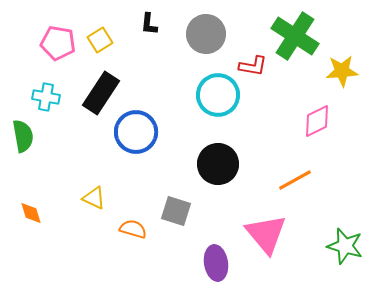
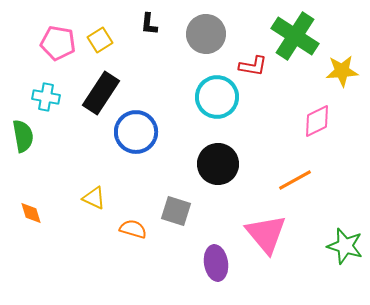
cyan circle: moved 1 px left, 2 px down
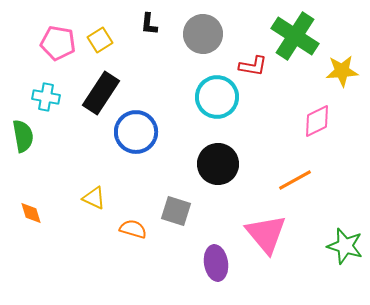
gray circle: moved 3 px left
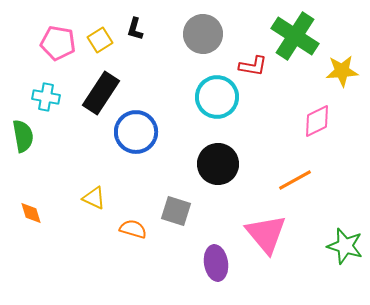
black L-shape: moved 14 px left, 5 px down; rotated 10 degrees clockwise
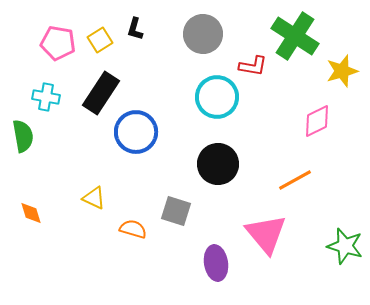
yellow star: rotated 12 degrees counterclockwise
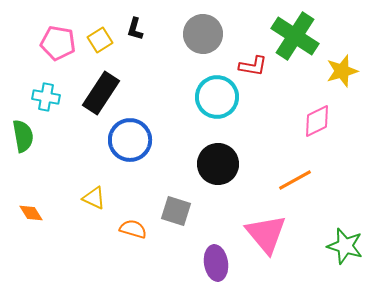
blue circle: moved 6 px left, 8 px down
orange diamond: rotated 15 degrees counterclockwise
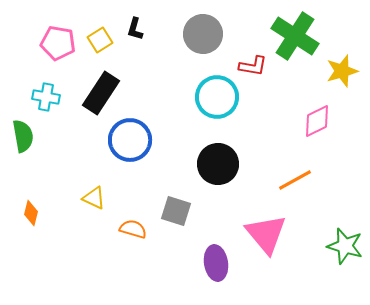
orange diamond: rotated 45 degrees clockwise
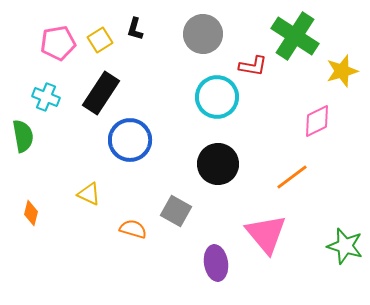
pink pentagon: rotated 20 degrees counterclockwise
cyan cross: rotated 12 degrees clockwise
orange line: moved 3 px left, 3 px up; rotated 8 degrees counterclockwise
yellow triangle: moved 5 px left, 4 px up
gray square: rotated 12 degrees clockwise
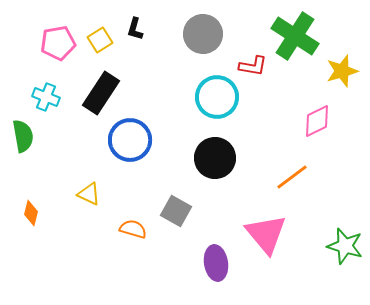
black circle: moved 3 px left, 6 px up
